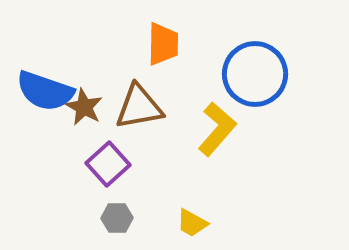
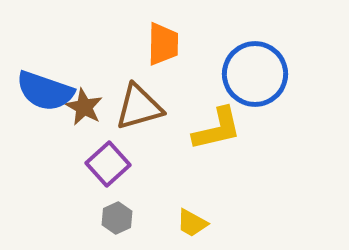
brown triangle: rotated 6 degrees counterclockwise
yellow L-shape: rotated 36 degrees clockwise
gray hexagon: rotated 24 degrees counterclockwise
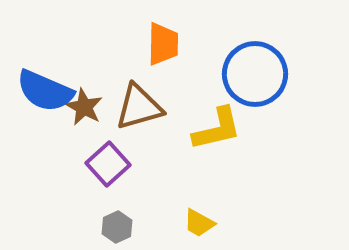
blue semicircle: rotated 4 degrees clockwise
gray hexagon: moved 9 px down
yellow trapezoid: moved 7 px right
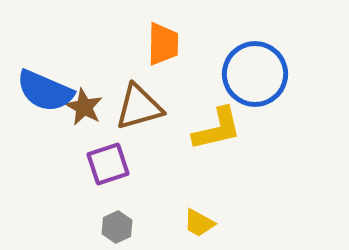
purple square: rotated 24 degrees clockwise
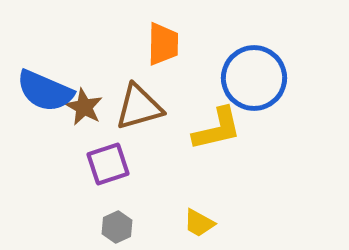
blue circle: moved 1 px left, 4 px down
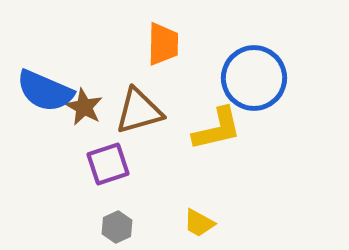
brown triangle: moved 4 px down
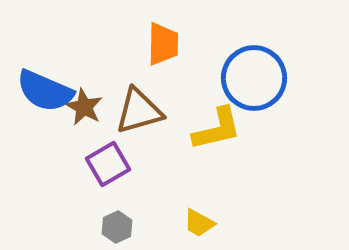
purple square: rotated 12 degrees counterclockwise
